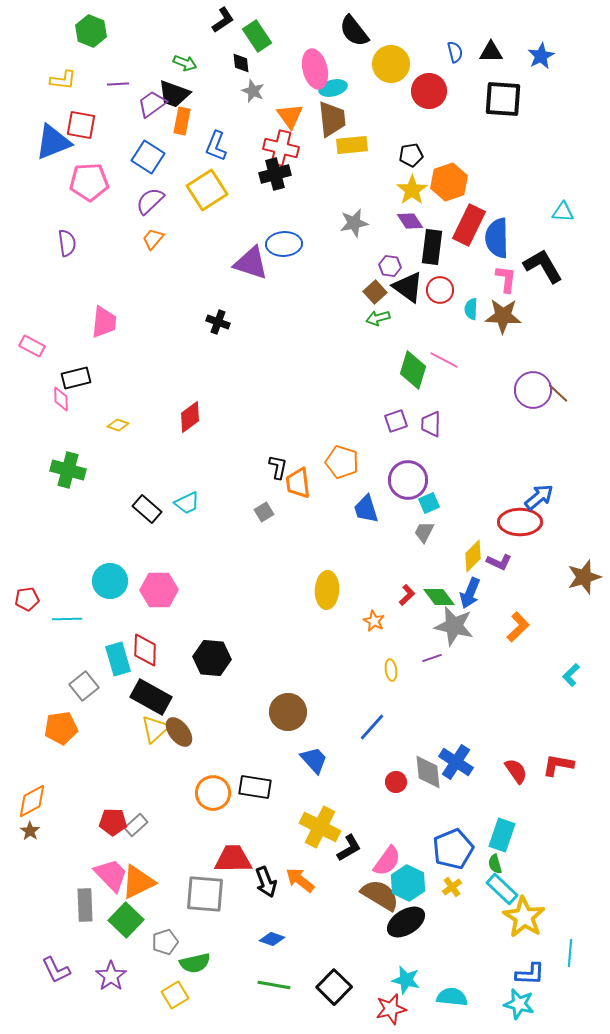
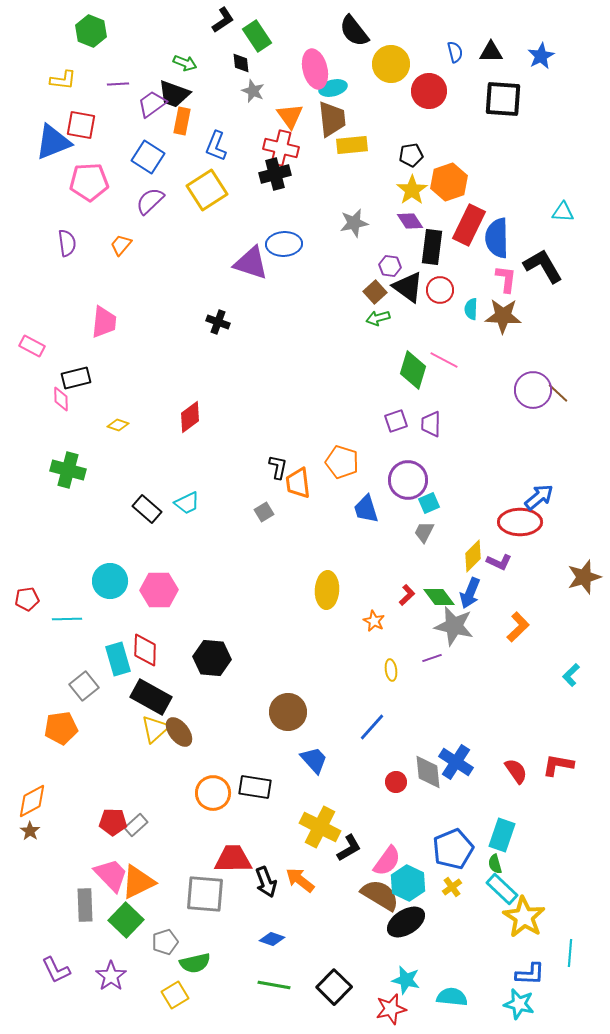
orange trapezoid at (153, 239): moved 32 px left, 6 px down
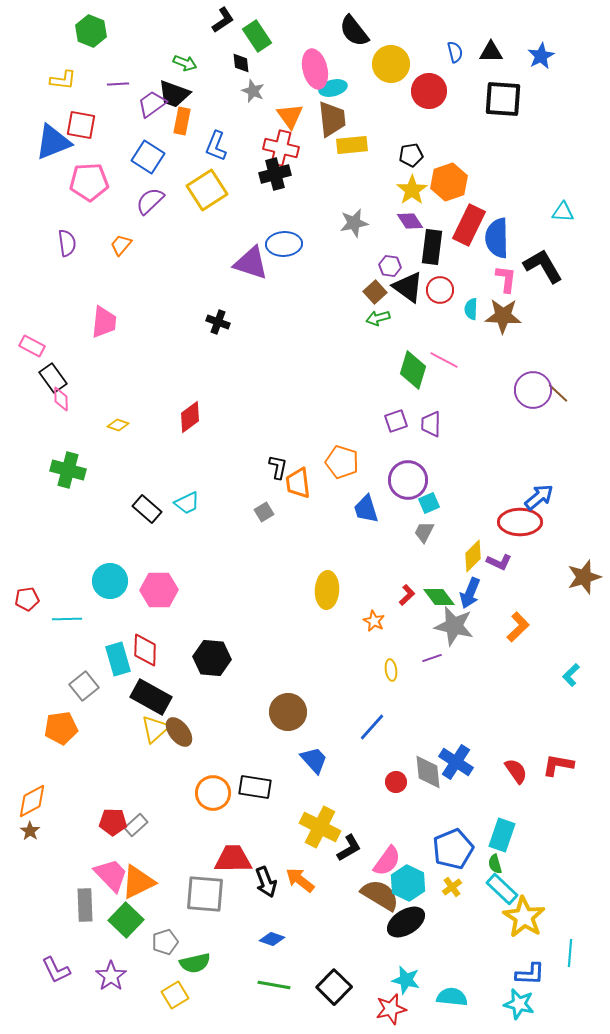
black rectangle at (76, 378): moved 23 px left; rotated 68 degrees clockwise
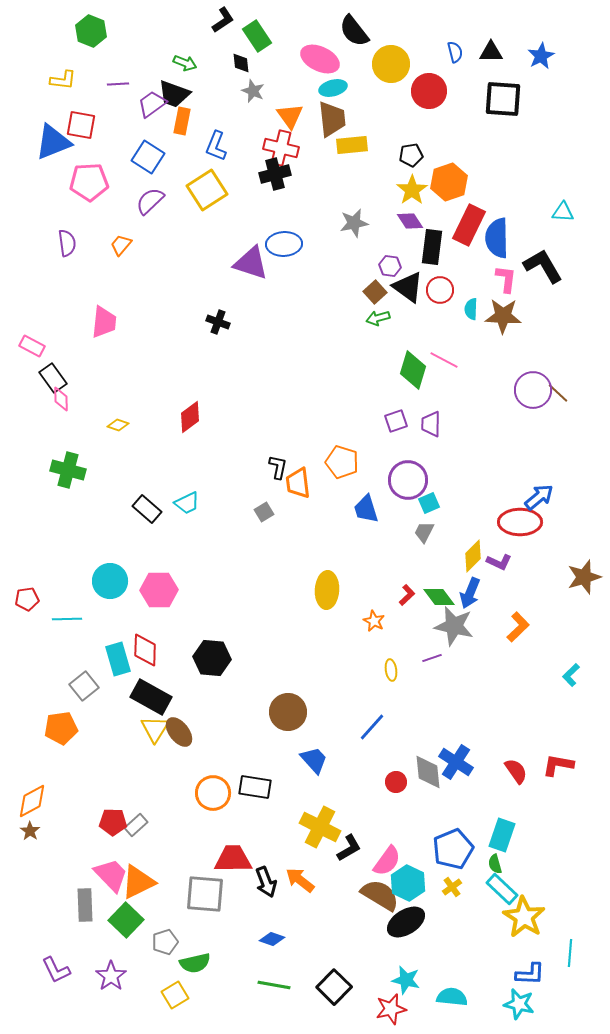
pink ellipse at (315, 69): moved 5 px right, 10 px up; rotated 51 degrees counterclockwise
yellow triangle at (155, 729): rotated 16 degrees counterclockwise
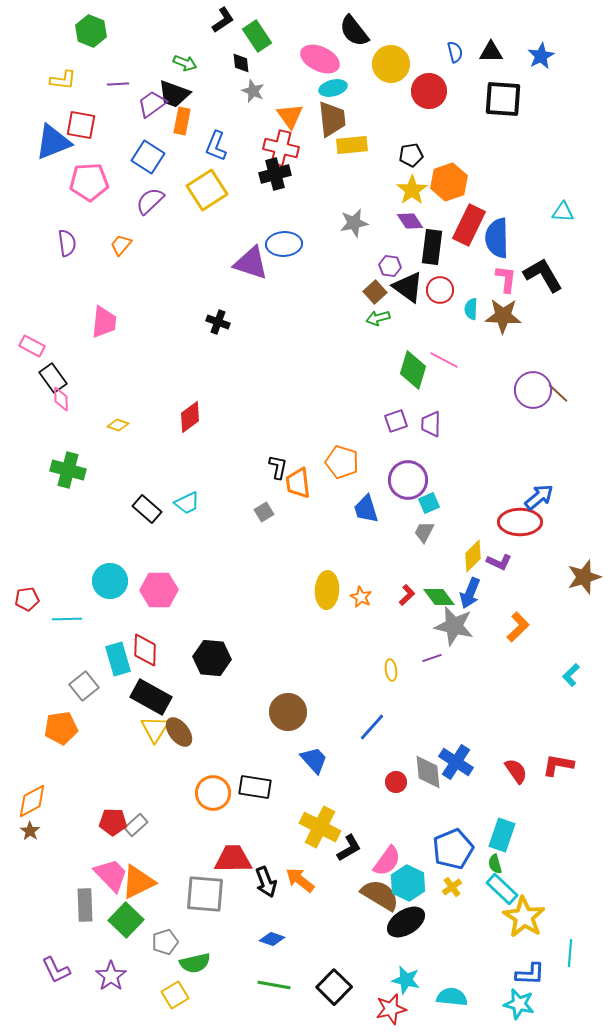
black L-shape at (543, 266): moved 9 px down
orange star at (374, 621): moved 13 px left, 24 px up
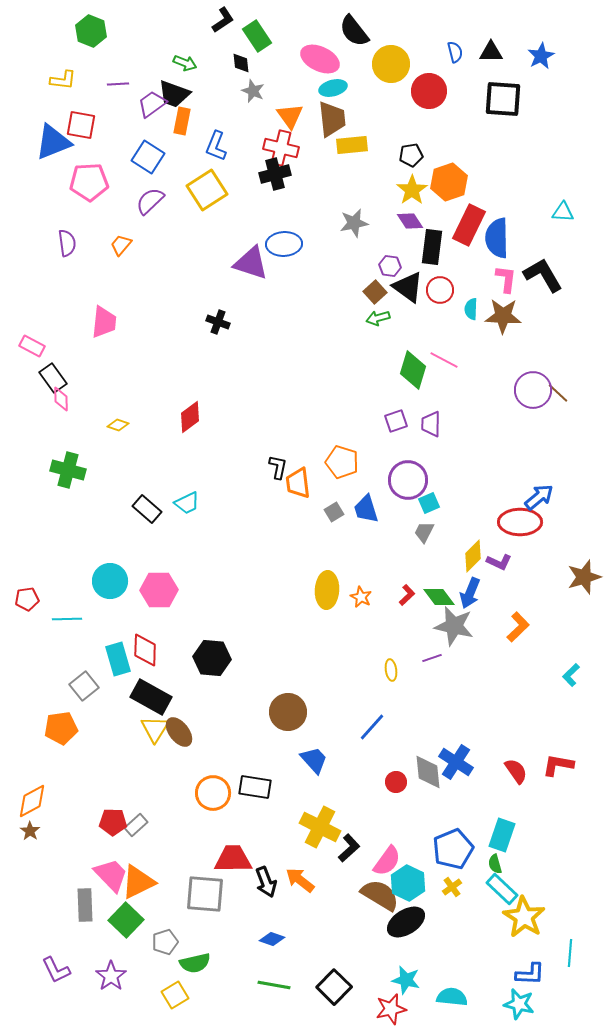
gray square at (264, 512): moved 70 px right
black L-shape at (349, 848): rotated 12 degrees counterclockwise
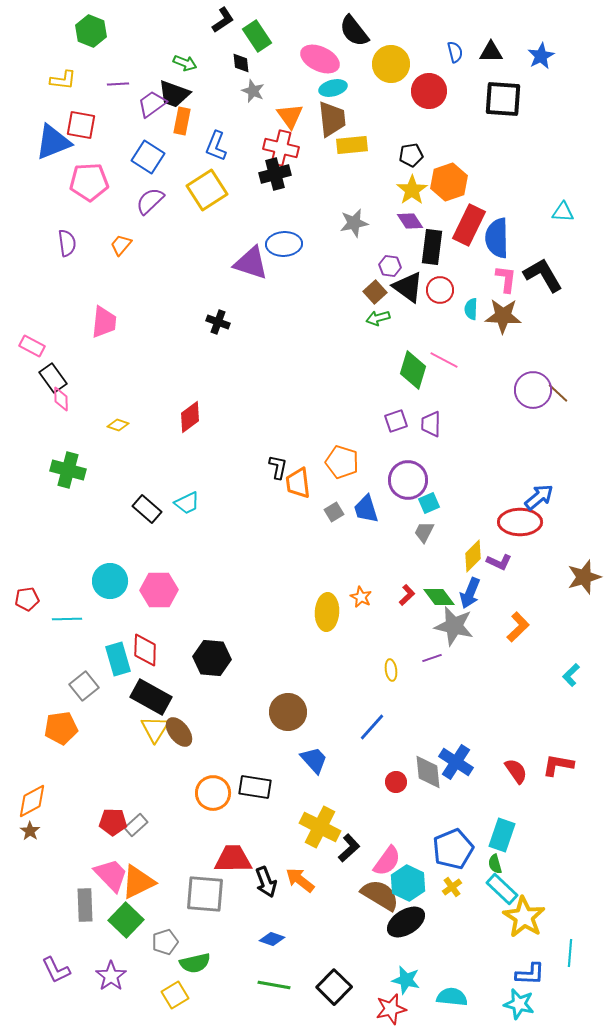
yellow ellipse at (327, 590): moved 22 px down
